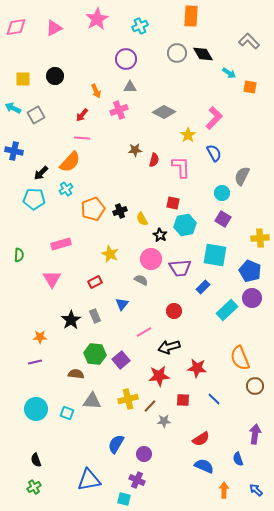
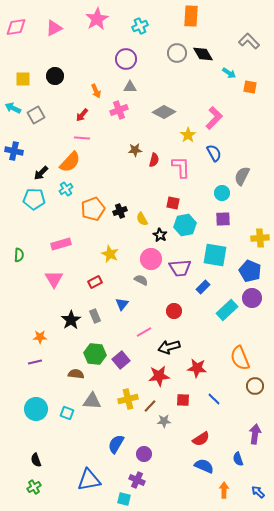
purple square at (223, 219): rotated 35 degrees counterclockwise
pink triangle at (52, 279): moved 2 px right
blue arrow at (256, 490): moved 2 px right, 2 px down
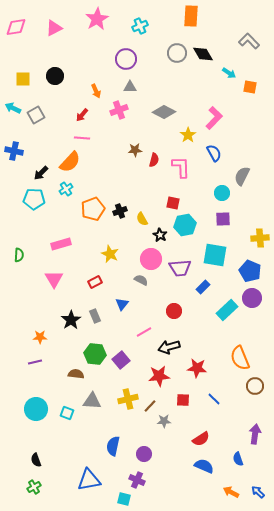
blue semicircle at (116, 444): moved 3 px left, 2 px down; rotated 18 degrees counterclockwise
orange arrow at (224, 490): moved 7 px right, 2 px down; rotated 63 degrees counterclockwise
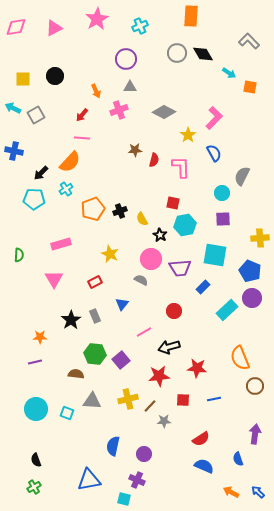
blue line at (214, 399): rotated 56 degrees counterclockwise
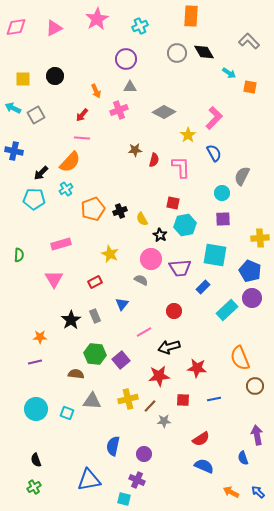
black diamond at (203, 54): moved 1 px right, 2 px up
purple arrow at (255, 434): moved 2 px right, 1 px down; rotated 18 degrees counterclockwise
blue semicircle at (238, 459): moved 5 px right, 1 px up
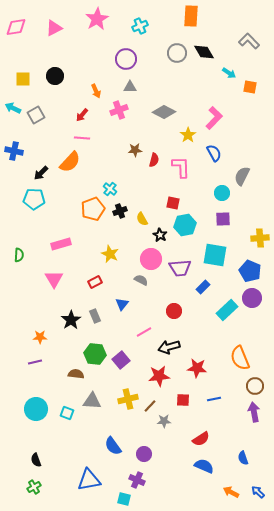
cyan cross at (66, 189): moved 44 px right; rotated 16 degrees counterclockwise
purple arrow at (257, 435): moved 3 px left, 23 px up
blue semicircle at (113, 446): rotated 48 degrees counterclockwise
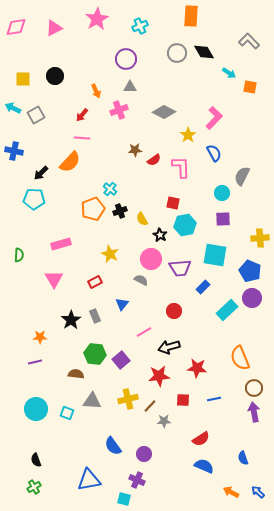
red semicircle at (154, 160): rotated 40 degrees clockwise
brown circle at (255, 386): moved 1 px left, 2 px down
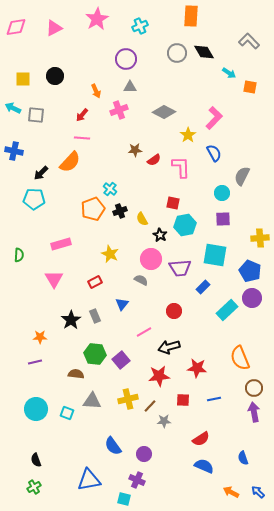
gray square at (36, 115): rotated 36 degrees clockwise
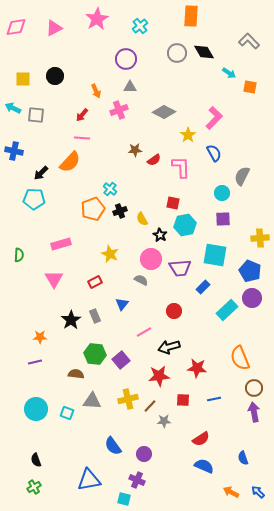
cyan cross at (140, 26): rotated 14 degrees counterclockwise
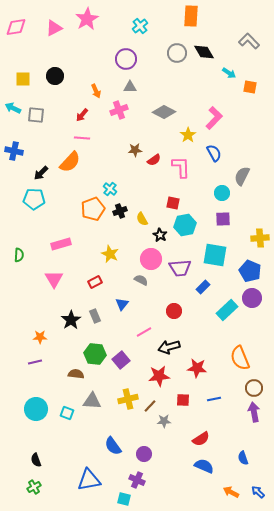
pink star at (97, 19): moved 10 px left
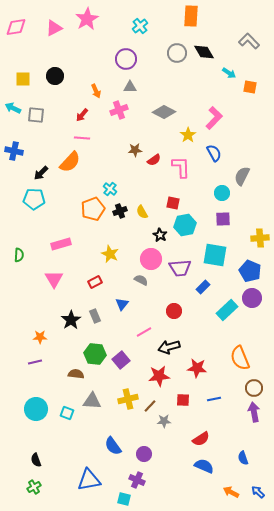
yellow semicircle at (142, 219): moved 7 px up
